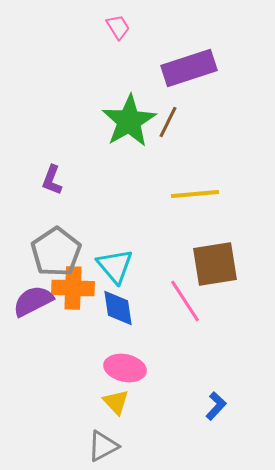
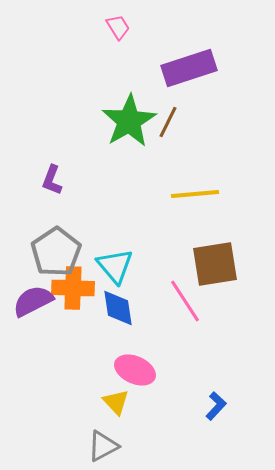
pink ellipse: moved 10 px right, 2 px down; rotated 12 degrees clockwise
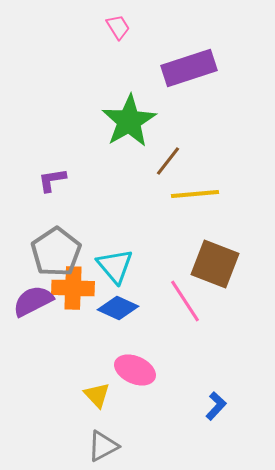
brown line: moved 39 px down; rotated 12 degrees clockwise
purple L-shape: rotated 60 degrees clockwise
brown square: rotated 30 degrees clockwise
blue diamond: rotated 57 degrees counterclockwise
yellow triangle: moved 19 px left, 7 px up
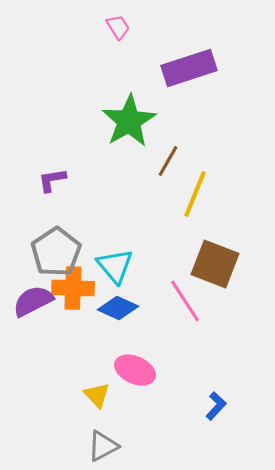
brown line: rotated 8 degrees counterclockwise
yellow line: rotated 63 degrees counterclockwise
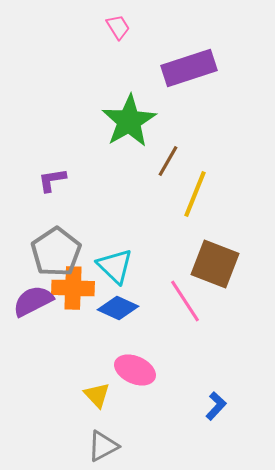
cyan triangle: rotated 6 degrees counterclockwise
